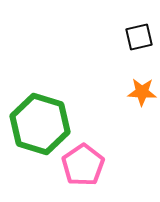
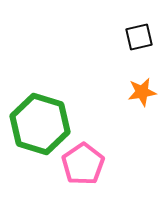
orange star: rotated 12 degrees counterclockwise
pink pentagon: moved 1 px up
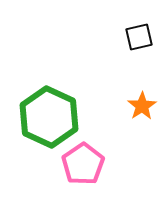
orange star: moved 14 px down; rotated 24 degrees counterclockwise
green hexagon: moved 9 px right, 7 px up; rotated 8 degrees clockwise
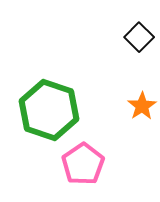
black square: rotated 32 degrees counterclockwise
green hexagon: moved 7 px up; rotated 6 degrees counterclockwise
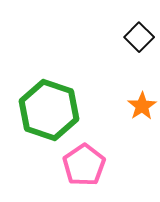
pink pentagon: moved 1 px right, 1 px down
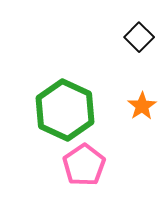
green hexagon: moved 16 px right; rotated 6 degrees clockwise
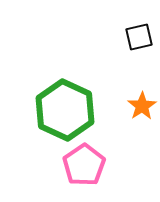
black square: rotated 32 degrees clockwise
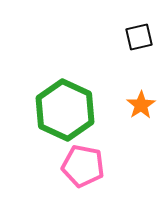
orange star: moved 1 px left, 1 px up
pink pentagon: moved 1 px left, 1 px down; rotated 27 degrees counterclockwise
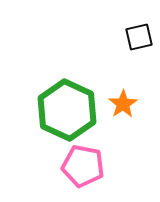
orange star: moved 18 px left, 1 px up
green hexagon: moved 2 px right
